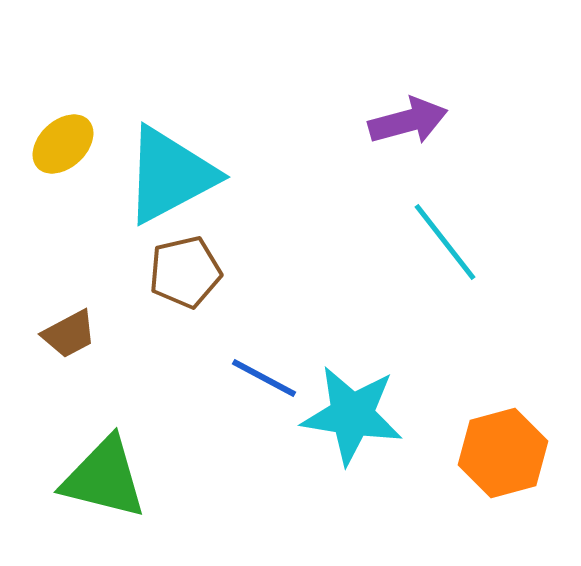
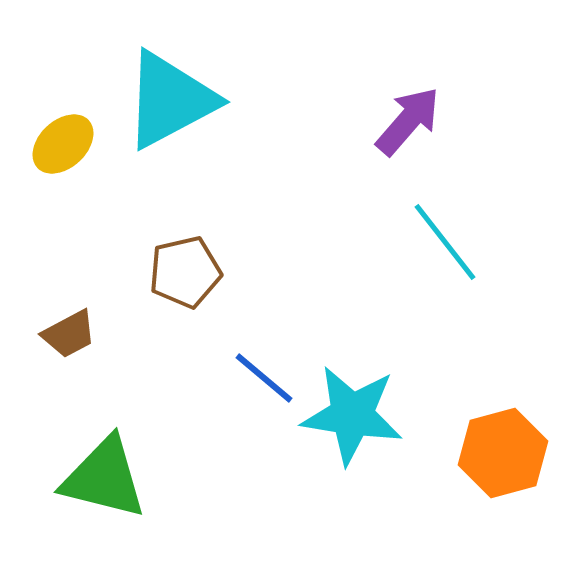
purple arrow: rotated 34 degrees counterclockwise
cyan triangle: moved 75 px up
blue line: rotated 12 degrees clockwise
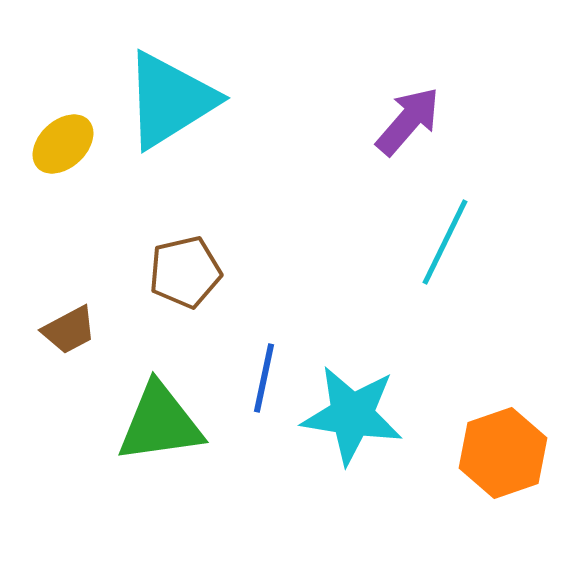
cyan triangle: rotated 4 degrees counterclockwise
cyan line: rotated 64 degrees clockwise
brown trapezoid: moved 4 px up
blue line: rotated 62 degrees clockwise
orange hexagon: rotated 4 degrees counterclockwise
green triangle: moved 56 px right, 55 px up; rotated 22 degrees counterclockwise
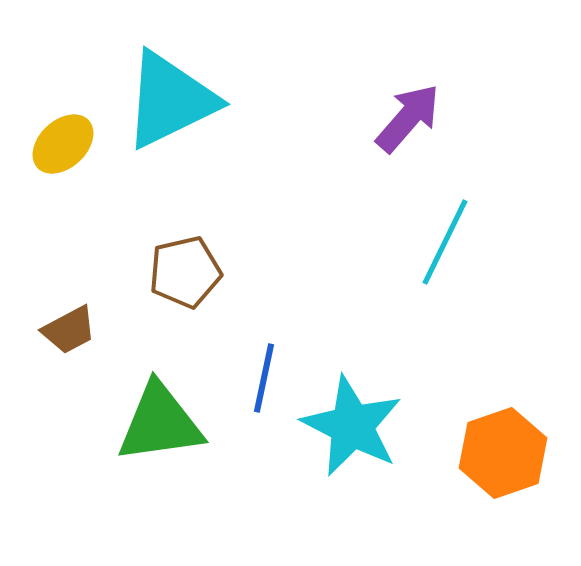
cyan triangle: rotated 6 degrees clockwise
purple arrow: moved 3 px up
cyan star: moved 11 px down; rotated 18 degrees clockwise
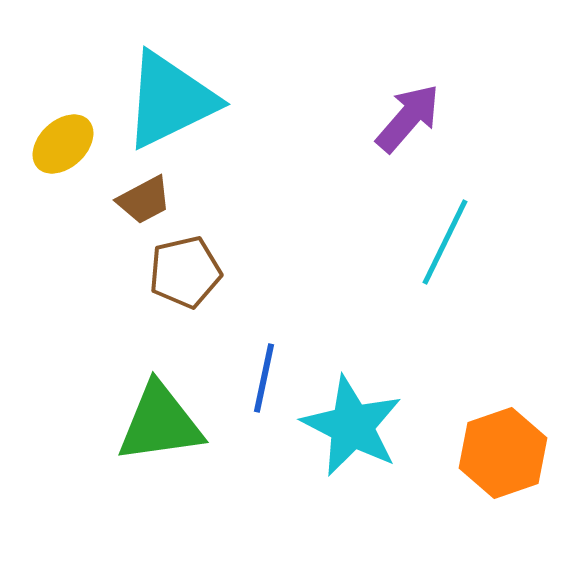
brown trapezoid: moved 75 px right, 130 px up
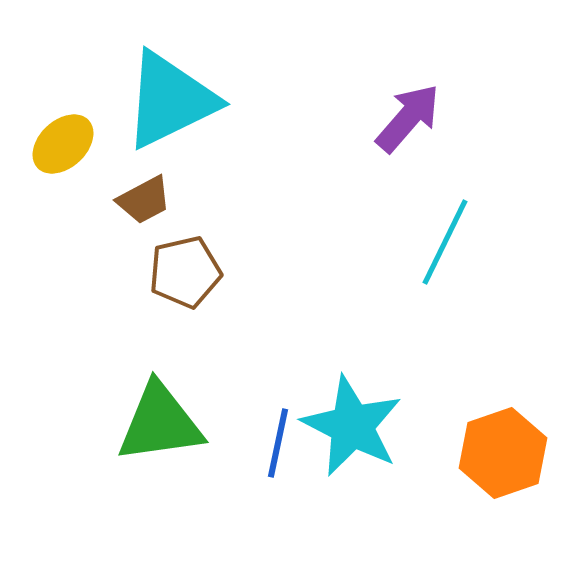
blue line: moved 14 px right, 65 px down
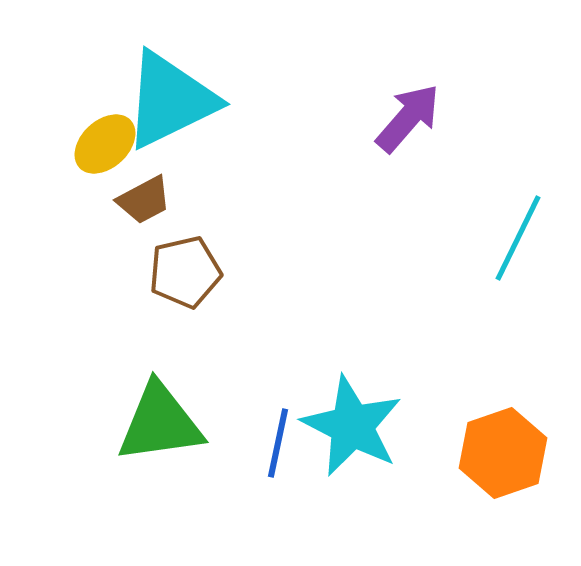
yellow ellipse: moved 42 px right
cyan line: moved 73 px right, 4 px up
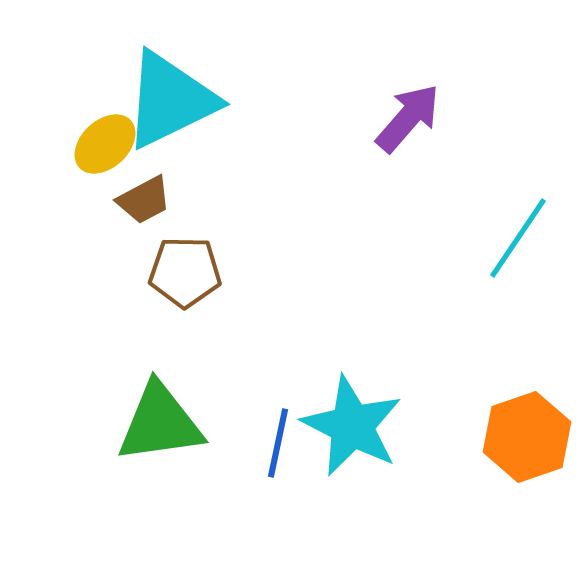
cyan line: rotated 8 degrees clockwise
brown pentagon: rotated 14 degrees clockwise
orange hexagon: moved 24 px right, 16 px up
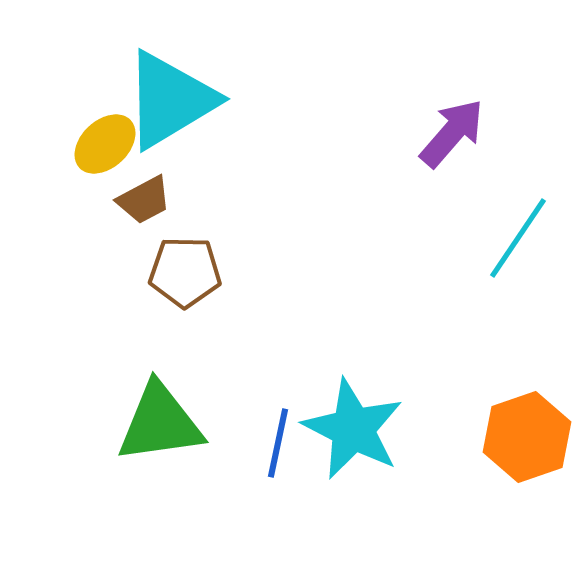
cyan triangle: rotated 5 degrees counterclockwise
purple arrow: moved 44 px right, 15 px down
cyan star: moved 1 px right, 3 px down
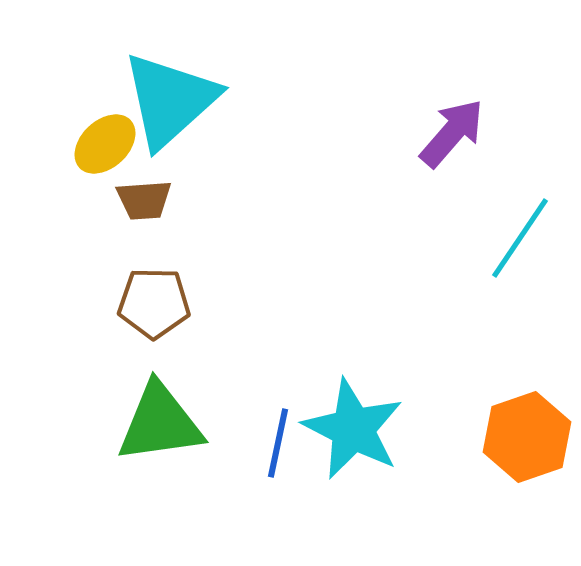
cyan triangle: rotated 11 degrees counterclockwise
brown trapezoid: rotated 24 degrees clockwise
cyan line: moved 2 px right
brown pentagon: moved 31 px left, 31 px down
